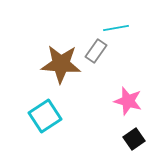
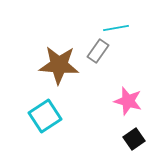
gray rectangle: moved 2 px right
brown star: moved 2 px left, 1 px down
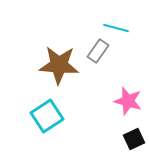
cyan line: rotated 25 degrees clockwise
cyan square: moved 2 px right
black square: rotated 10 degrees clockwise
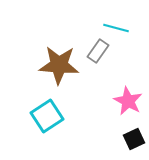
pink star: rotated 12 degrees clockwise
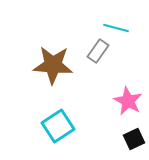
brown star: moved 6 px left
cyan square: moved 11 px right, 10 px down
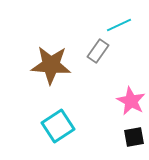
cyan line: moved 3 px right, 3 px up; rotated 40 degrees counterclockwise
brown star: moved 2 px left
pink star: moved 3 px right
black square: moved 2 px up; rotated 15 degrees clockwise
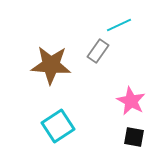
black square: rotated 20 degrees clockwise
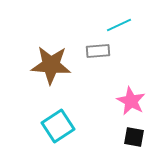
gray rectangle: rotated 50 degrees clockwise
